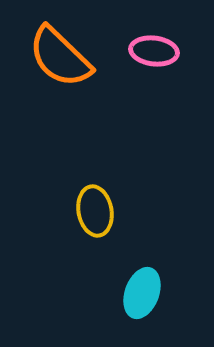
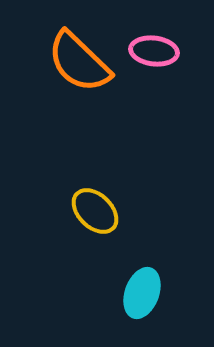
orange semicircle: moved 19 px right, 5 px down
yellow ellipse: rotated 36 degrees counterclockwise
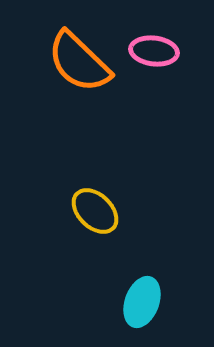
cyan ellipse: moved 9 px down
